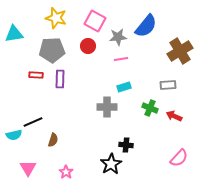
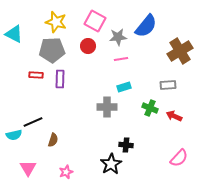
yellow star: moved 4 px down
cyan triangle: rotated 36 degrees clockwise
pink star: rotated 16 degrees clockwise
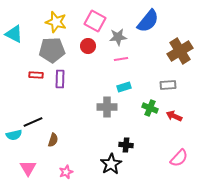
blue semicircle: moved 2 px right, 5 px up
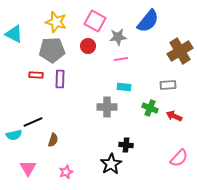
cyan rectangle: rotated 24 degrees clockwise
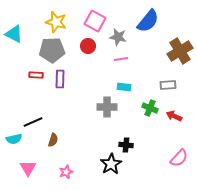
gray star: rotated 18 degrees clockwise
cyan semicircle: moved 4 px down
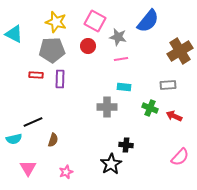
pink semicircle: moved 1 px right, 1 px up
